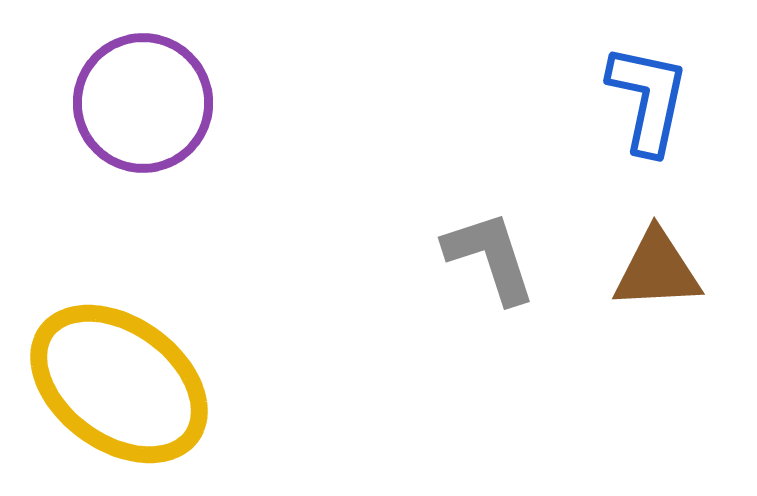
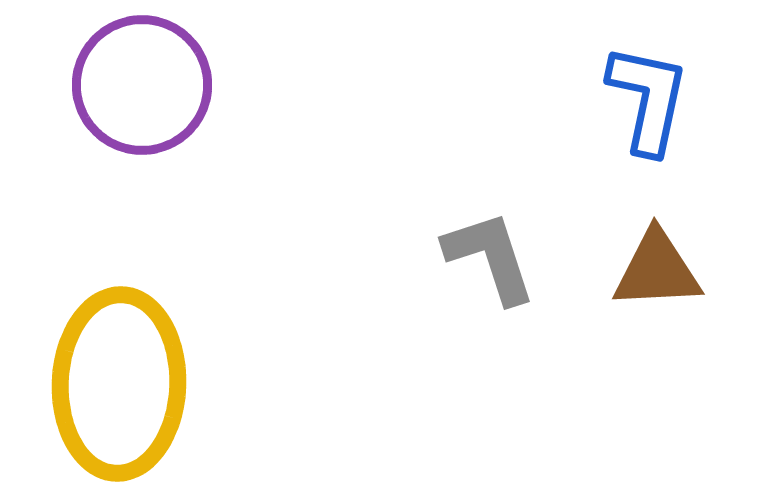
purple circle: moved 1 px left, 18 px up
yellow ellipse: rotated 56 degrees clockwise
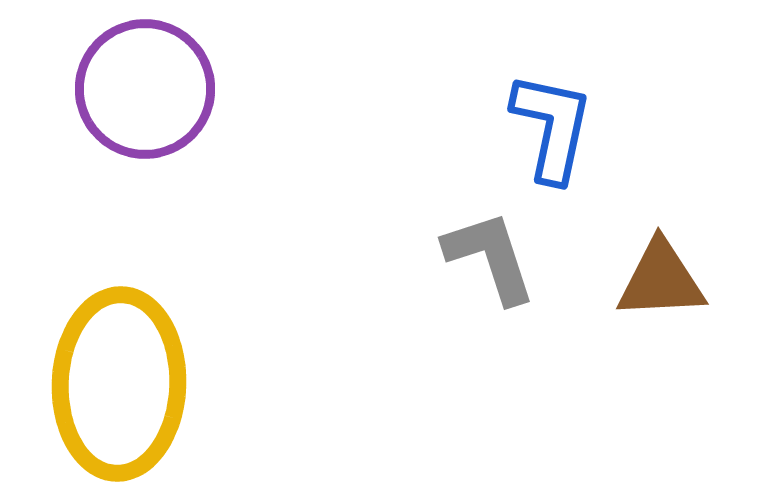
purple circle: moved 3 px right, 4 px down
blue L-shape: moved 96 px left, 28 px down
brown triangle: moved 4 px right, 10 px down
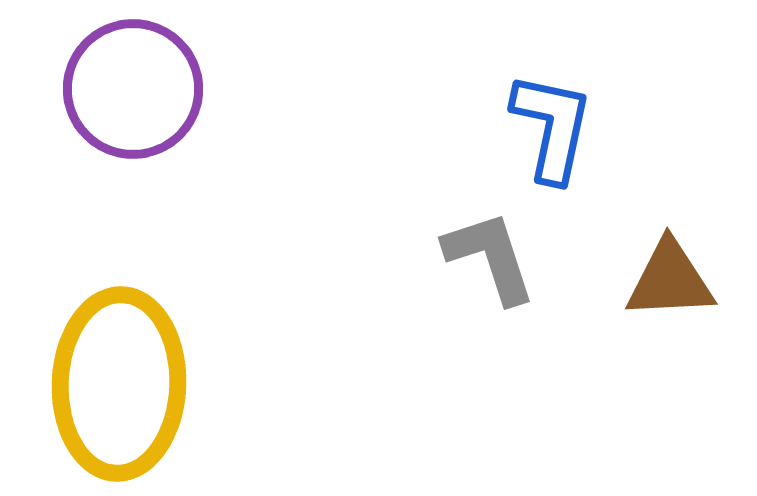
purple circle: moved 12 px left
brown triangle: moved 9 px right
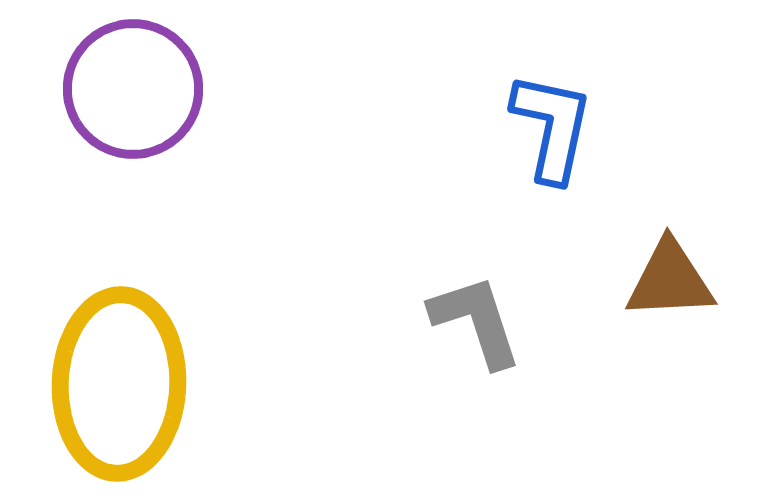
gray L-shape: moved 14 px left, 64 px down
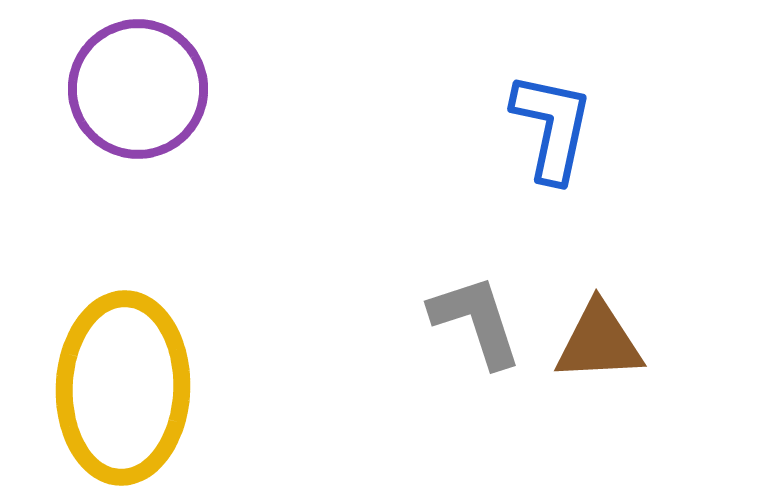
purple circle: moved 5 px right
brown triangle: moved 71 px left, 62 px down
yellow ellipse: moved 4 px right, 4 px down
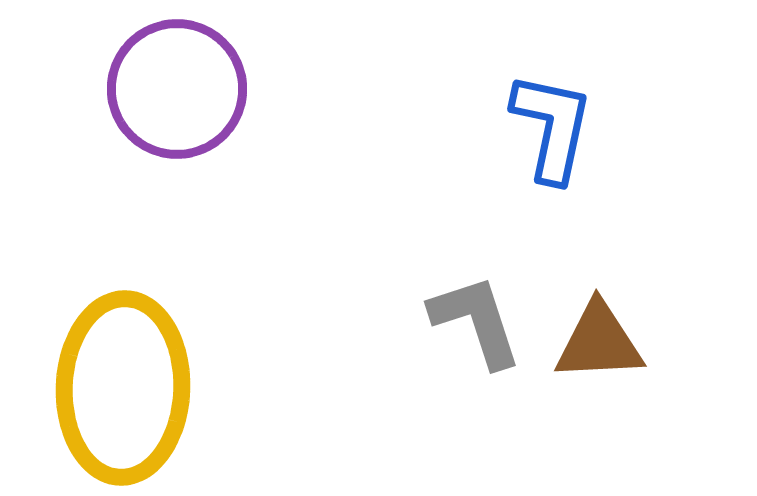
purple circle: moved 39 px right
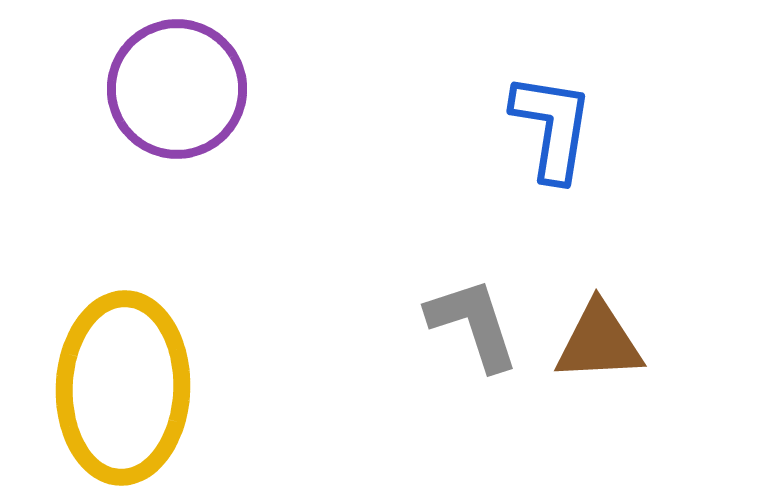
blue L-shape: rotated 3 degrees counterclockwise
gray L-shape: moved 3 px left, 3 px down
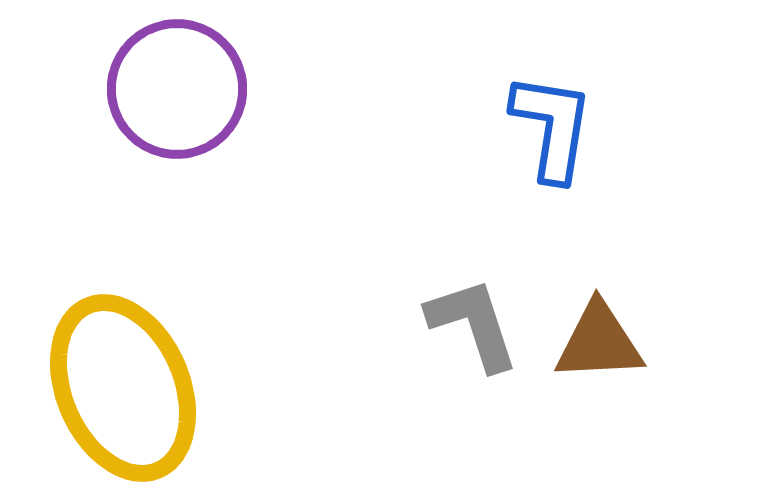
yellow ellipse: rotated 25 degrees counterclockwise
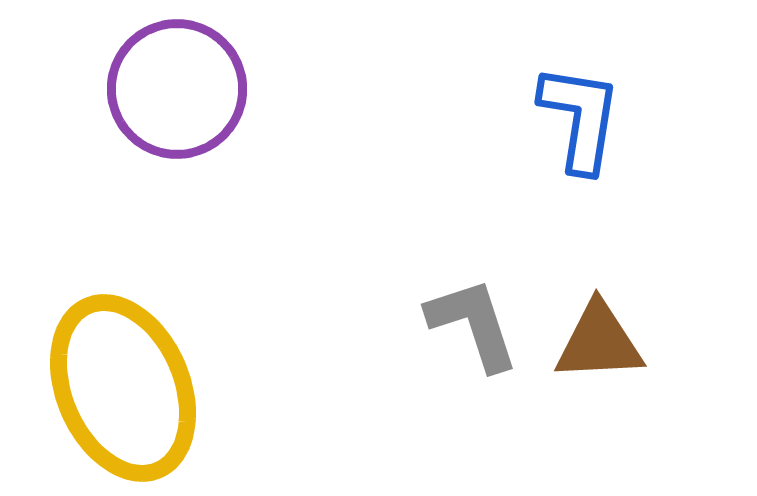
blue L-shape: moved 28 px right, 9 px up
